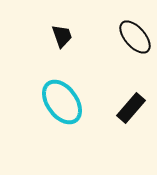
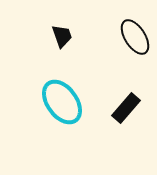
black ellipse: rotated 9 degrees clockwise
black rectangle: moved 5 px left
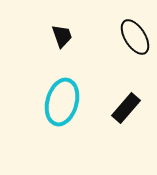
cyan ellipse: rotated 51 degrees clockwise
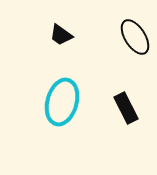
black trapezoid: moved 1 px left, 1 px up; rotated 145 degrees clockwise
black rectangle: rotated 68 degrees counterclockwise
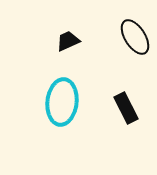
black trapezoid: moved 7 px right, 6 px down; rotated 120 degrees clockwise
cyan ellipse: rotated 9 degrees counterclockwise
